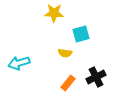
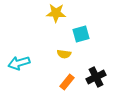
yellow star: moved 2 px right
yellow semicircle: moved 1 px left, 1 px down
orange rectangle: moved 1 px left, 1 px up
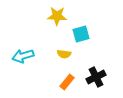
yellow star: moved 1 px right, 3 px down
cyan arrow: moved 4 px right, 7 px up
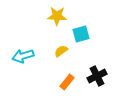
yellow semicircle: moved 3 px left, 3 px up; rotated 136 degrees clockwise
black cross: moved 1 px right, 1 px up
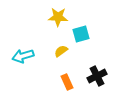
yellow star: moved 1 px right, 1 px down
orange rectangle: rotated 63 degrees counterclockwise
